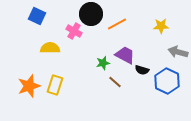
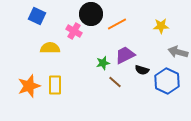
purple trapezoid: rotated 55 degrees counterclockwise
yellow rectangle: rotated 18 degrees counterclockwise
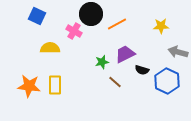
purple trapezoid: moved 1 px up
green star: moved 1 px left, 1 px up
orange star: rotated 25 degrees clockwise
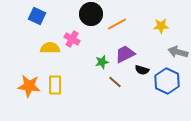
pink cross: moved 2 px left, 8 px down
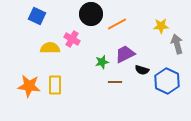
gray arrow: moved 1 px left, 8 px up; rotated 60 degrees clockwise
brown line: rotated 40 degrees counterclockwise
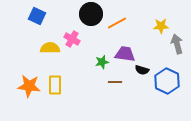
orange line: moved 1 px up
purple trapezoid: rotated 35 degrees clockwise
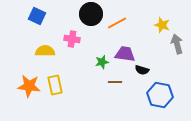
yellow star: moved 1 px right, 1 px up; rotated 21 degrees clockwise
pink cross: rotated 21 degrees counterclockwise
yellow semicircle: moved 5 px left, 3 px down
blue hexagon: moved 7 px left, 14 px down; rotated 15 degrees counterclockwise
yellow rectangle: rotated 12 degrees counterclockwise
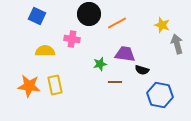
black circle: moved 2 px left
green star: moved 2 px left, 2 px down
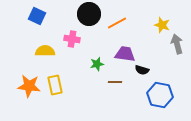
green star: moved 3 px left
